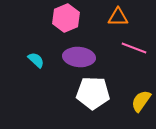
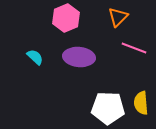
orange triangle: rotated 45 degrees counterclockwise
cyan semicircle: moved 1 px left, 3 px up
white pentagon: moved 15 px right, 15 px down
yellow semicircle: moved 2 px down; rotated 40 degrees counterclockwise
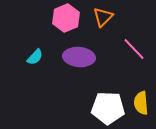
orange triangle: moved 15 px left
pink line: moved 1 px down; rotated 25 degrees clockwise
cyan semicircle: rotated 90 degrees clockwise
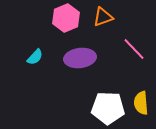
orange triangle: rotated 25 degrees clockwise
purple ellipse: moved 1 px right, 1 px down; rotated 12 degrees counterclockwise
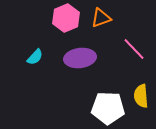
orange triangle: moved 2 px left, 1 px down
yellow semicircle: moved 7 px up
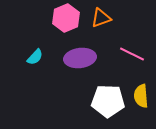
pink line: moved 2 px left, 5 px down; rotated 20 degrees counterclockwise
white pentagon: moved 7 px up
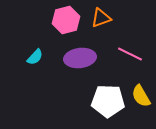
pink hexagon: moved 2 px down; rotated 8 degrees clockwise
pink line: moved 2 px left
yellow semicircle: rotated 25 degrees counterclockwise
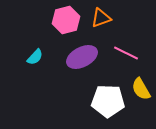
pink line: moved 4 px left, 1 px up
purple ellipse: moved 2 px right, 1 px up; rotated 20 degrees counterclockwise
yellow semicircle: moved 7 px up
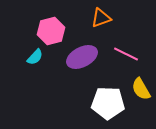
pink hexagon: moved 15 px left, 11 px down
pink line: moved 1 px down
white pentagon: moved 2 px down
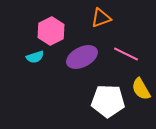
pink hexagon: rotated 12 degrees counterclockwise
cyan semicircle: rotated 30 degrees clockwise
white pentagon: moved 2 px up
